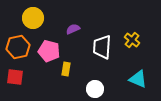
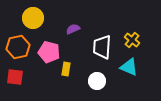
pink pentagon: moved 1 px down
cyan triangle: moved 9 px left, 12 px up
white circle: moved 2 px right, 8 px up
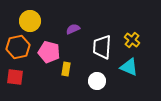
yellow circle: moved 3 px left, 3 px down
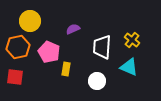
pink pentagon: rotated 10 degrees clockwise
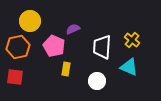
pink pentagon: moved 5 px right, 6 px up
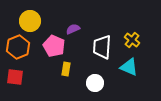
orange hexagon: rotated 10 degrees counterclockwise
white circle: moved 2 px left, 2 px down
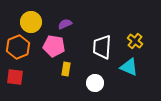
yellow circle: moved 1 px right, 1 px down
purple semicircle: moved 8 px left, 5 px up
yellow cross: moved 3 px right, 1 px down
pink pentagon: rotated 15 degrees counterclockwise
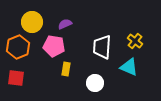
yellow circle: moved 1 px right
red square: moved 1 px right, 1 px down
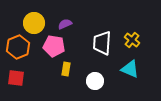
yellow circle: moved 2 px right, 1 px down
yellow cross: moved 3 px left, 1 px up
white trapezoid: moved 4 px up
cyan triangle: moved 1 px right, 2 px down
white circle: moved 2 px up
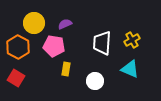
yellow cross: rotated 21 degrees clockwise
orange hexagon: rotated 10 degrees counterclockwise
red square: rotated 24 degrees clockwise
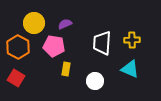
yellow cross: rotated 28 degrees clockwise
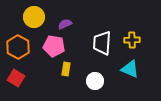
yellow circle: moved 6 px up
